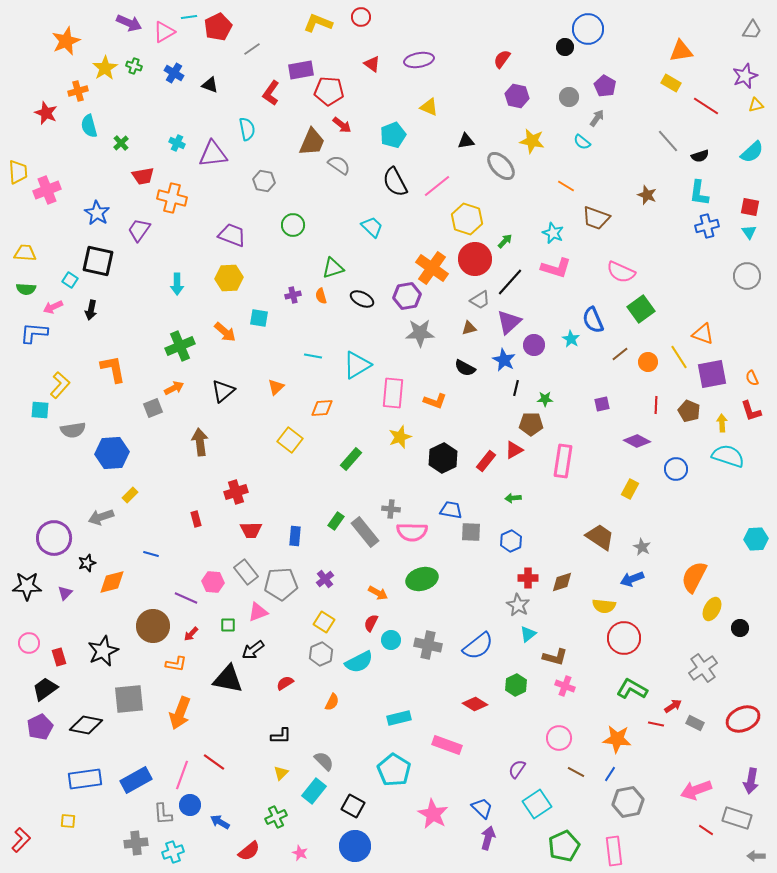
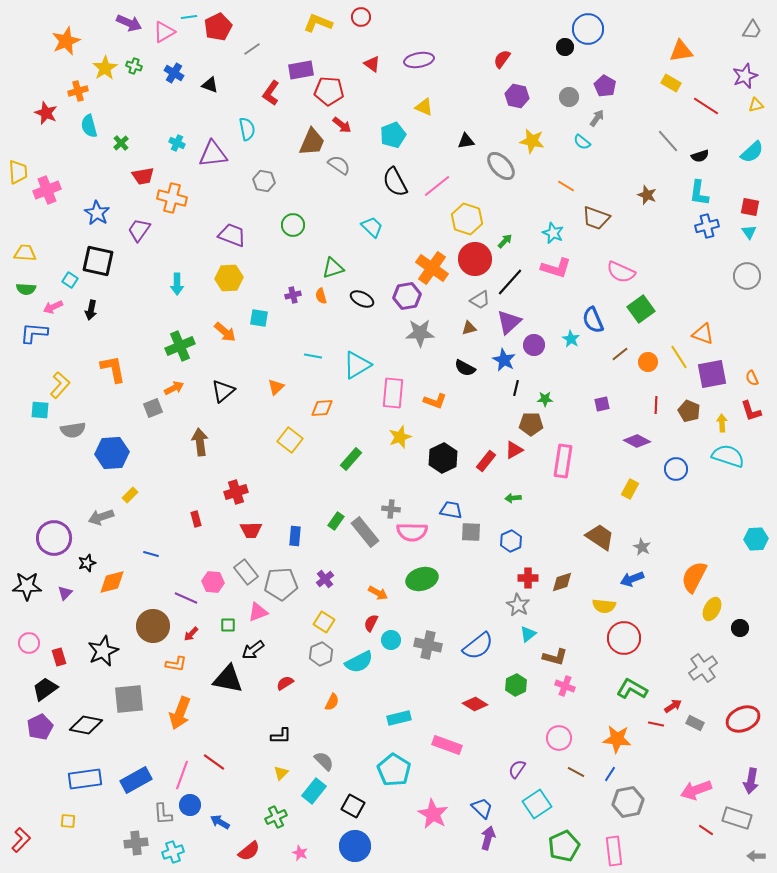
yellow triangle at (429, 107): moved 5 px left
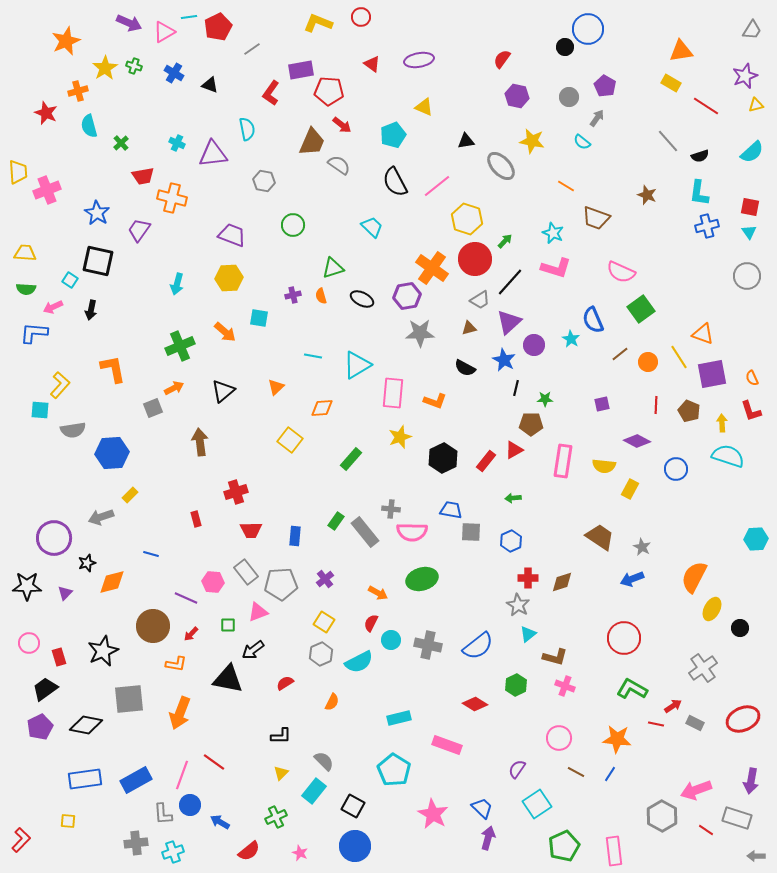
cyan arrow at (177, 284): rotated 15 degrees clockwise
yellow semicircle at (604, 606): moved 140 px up
gray hexagon at (628, 802): moved 34 px right, 14 px down; rotated 20 degrees counterclockwise
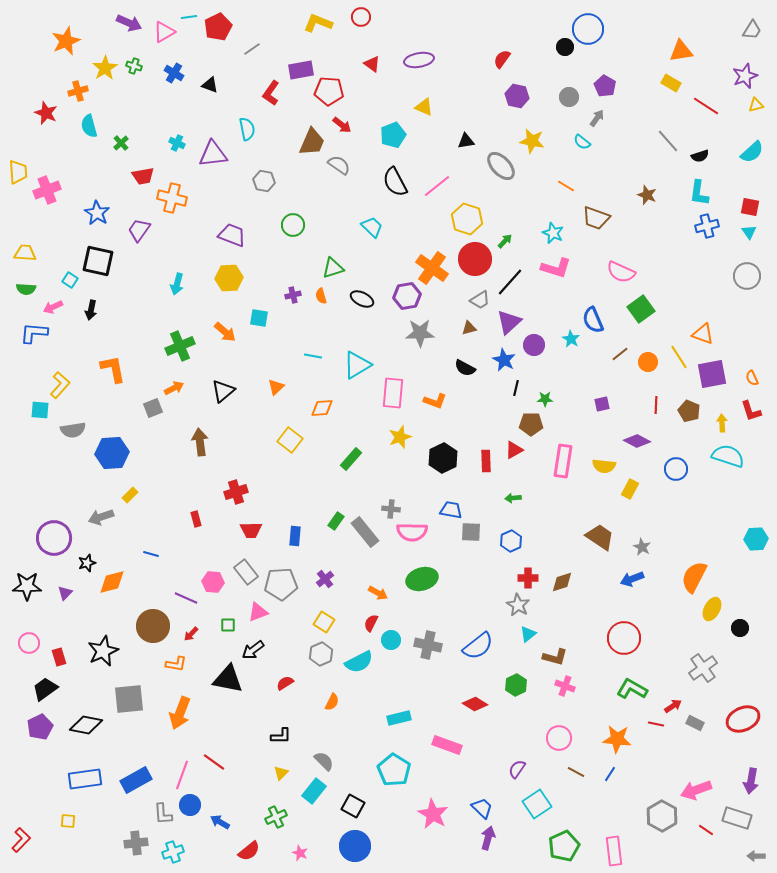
red rectangle at (486, 461): rotated 40 degrees counterclockwise
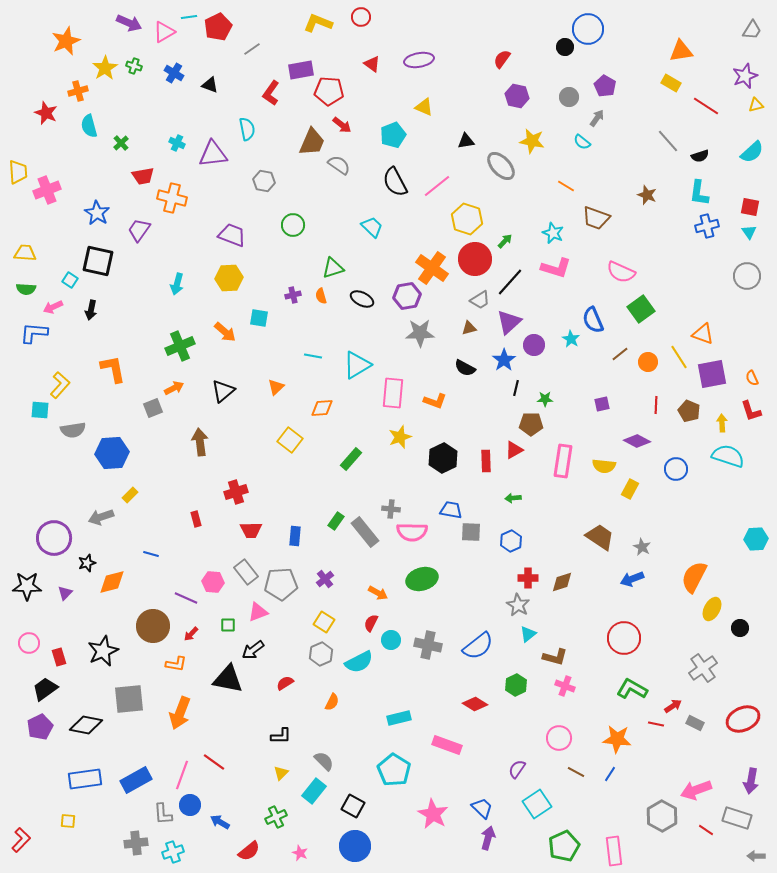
blue star at (504, 360): rotated 10 degrees clockwise
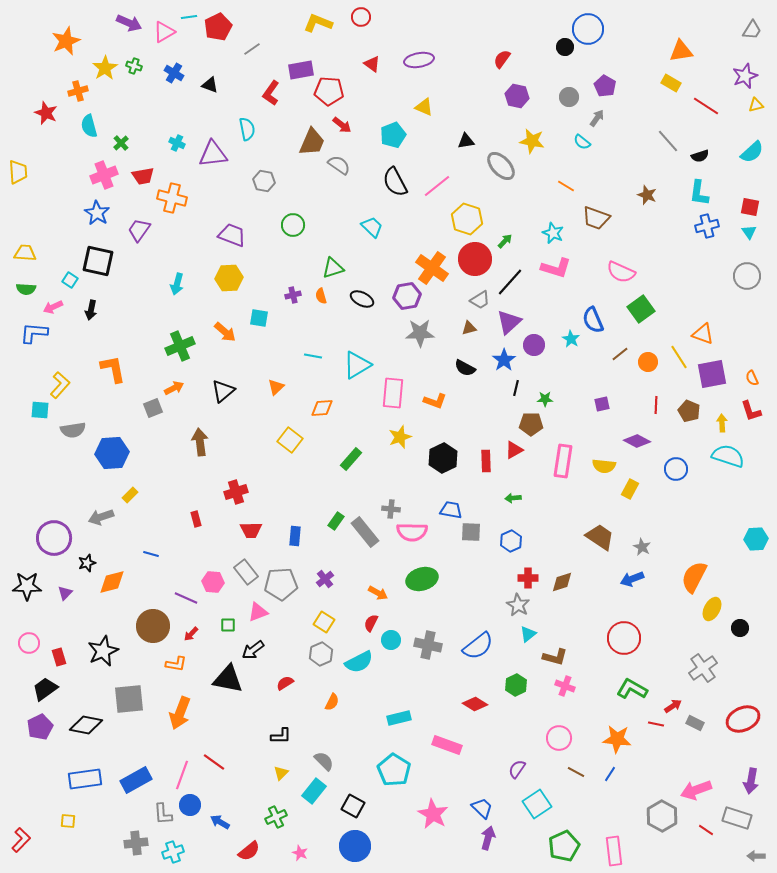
pink cross at (47, 190): moved 57 px right, 15 px up
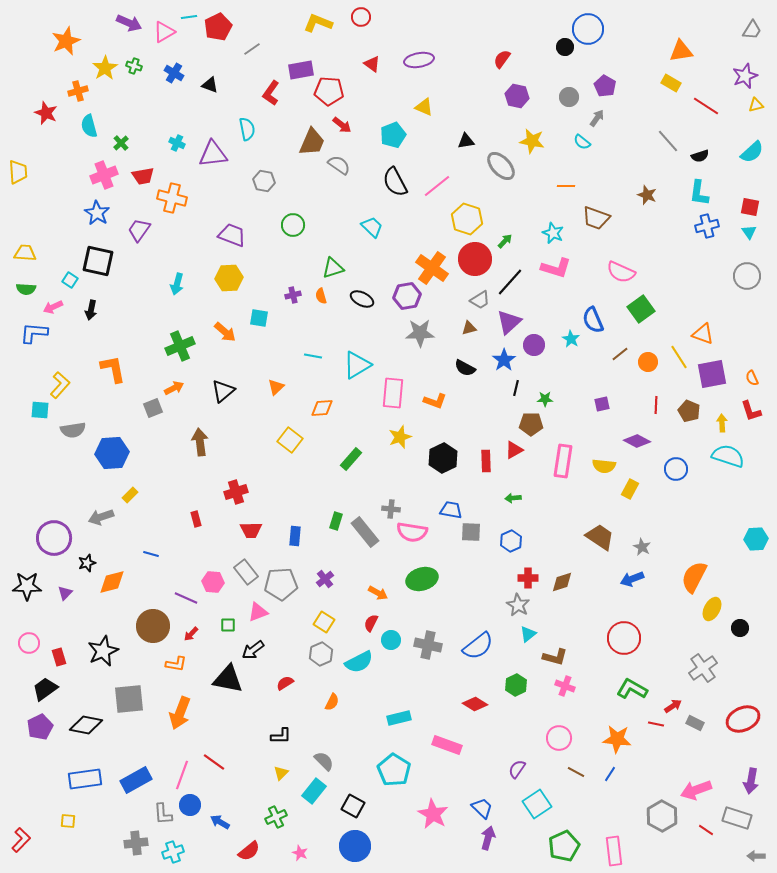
orange line at (566, 186): rotated 30 degrees counterclockwise
green rectangle at (336, 521): rotated 18 degrees counterclockwise
pink semicircle at (412, 532): rotated 8 degrees clockwise
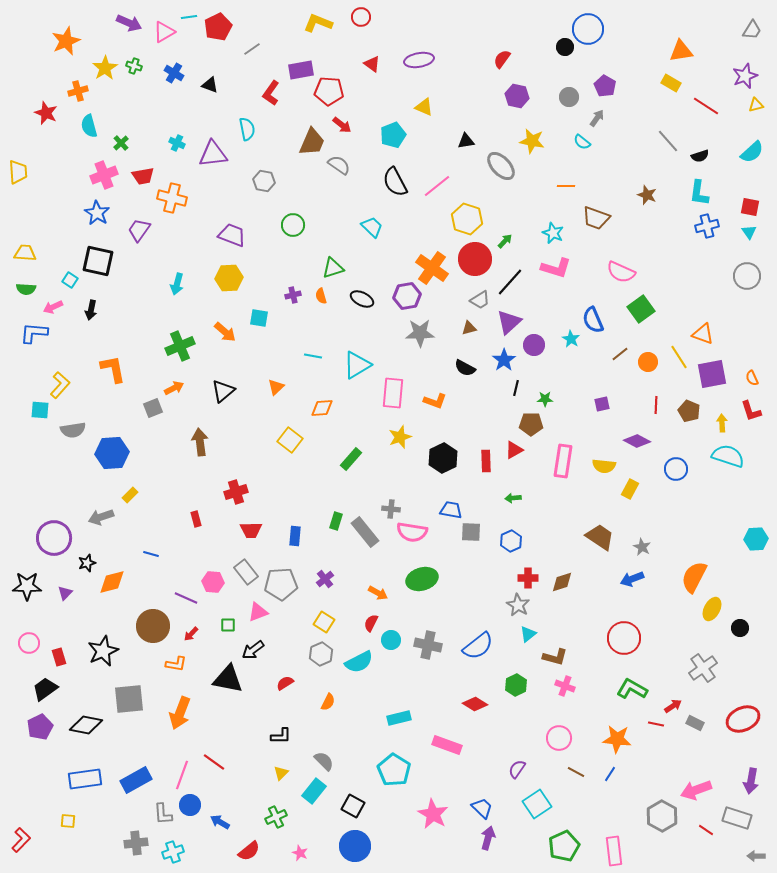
orange semicircle at (332, 702): moved 4 px left
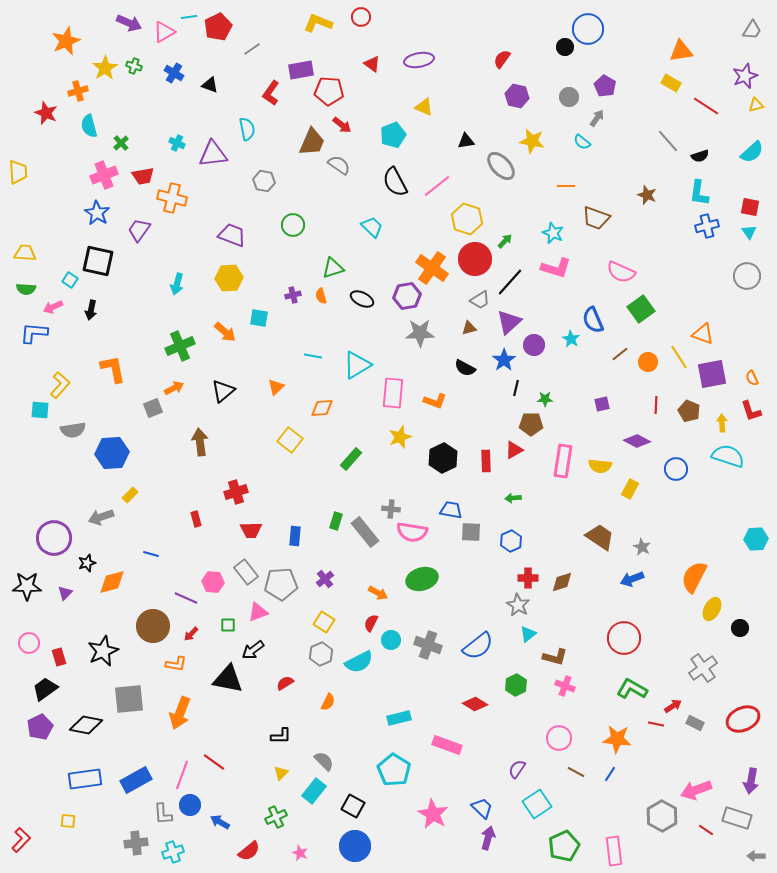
yellow semicircle at (604, 466): moved 4 px left
gray cross at (428, 645): rotated 8 degrees clockwise
